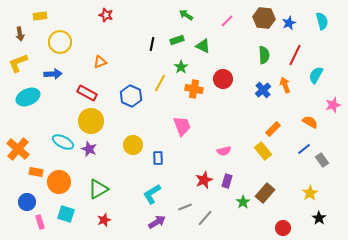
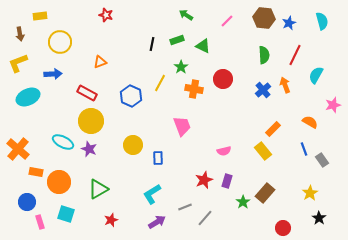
blue line at (304, 149): rotated 72 degrees counterclockwise
red star at (104, 220): moved 7 px right
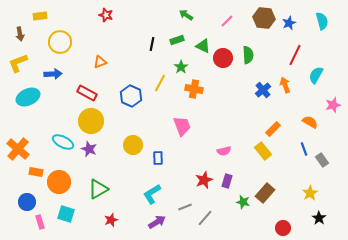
green semicircle at (264, 55): moved 16 px left
red circle at (223, 79): moved 21 px up
green star at (243, 202): rotated 24 degrees counterclockwise
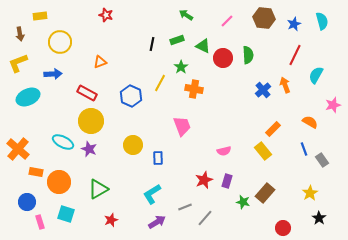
blue star at (289, 23): moved 5 px right, 1 px down
